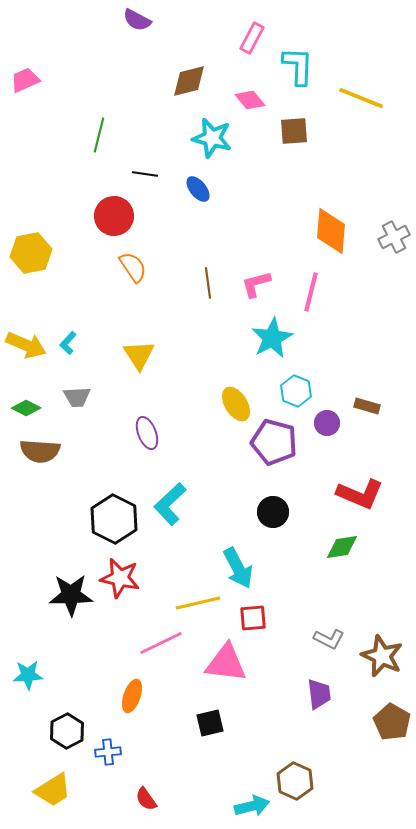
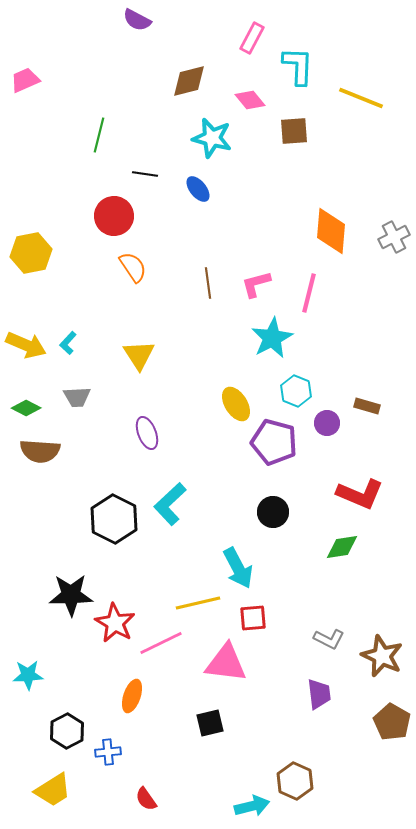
pink line at (311, 292): moved 2 px left, 1 px down
red star at (120, 578): moved 5 px left, 45 px down; rotated 18 degrees clockwise
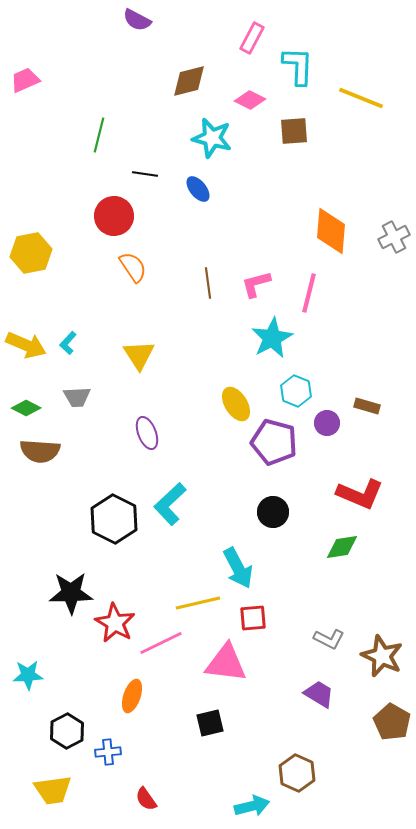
pink diamond at (250, 100): rotated 24 degrees counterclockwise
black star at (71, 595): moved 2 px up
purple trapezoid at (319, 694): rotated 52 degrees counterclockwise
brown hexagon at (295, 781): moved 2 px right, 8 px up
yellow trapezoid at (53, 790): rotated 24 degrees clockwise
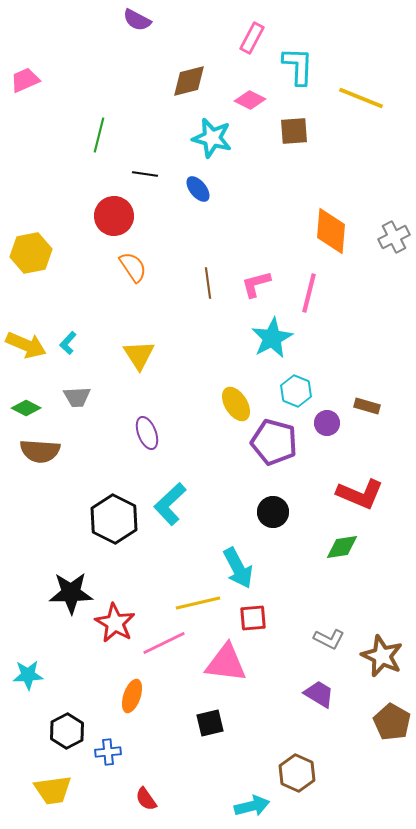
pink line at (161, 643): moved 3 px right
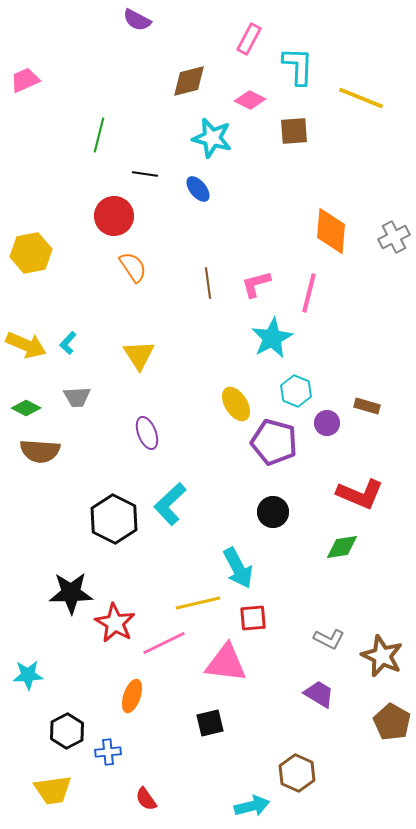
pink rectangle at (252, 38): moved 3 px left, 1 px down
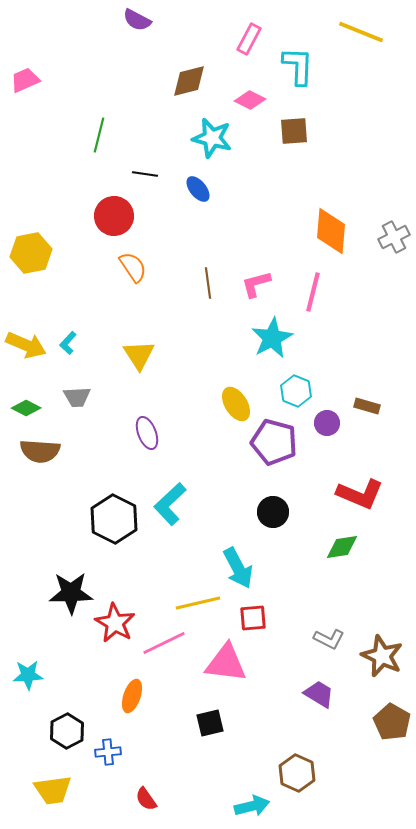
yellow line at (361, 98): moved 66 px up
pink line at (309, 293): moved 4 px right, 1 px up
